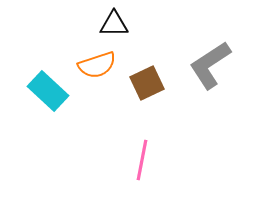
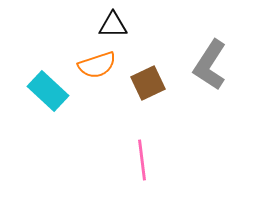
black triangle: moved 1 px left, 1 px down
gray L-shape: rotated 24 degrees counterclockwise
brown square: moved 1 px right
pink line: rotated 18 degrees counterclockwise
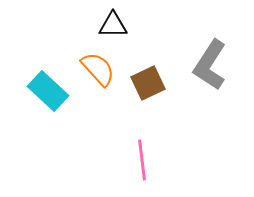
orange semicircle: moved 1 px right, 4 px down; rotated 114 degrees counterclockwise
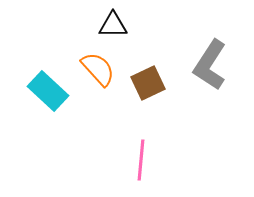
pink line: moved 1 px left; rotated 12 degrees clockwise
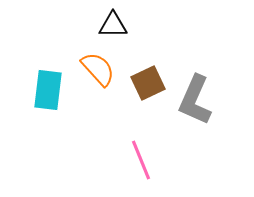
gray L-shape: moved 15 px left, 35 px down; rotated 9 degrees counterclockwise
cyan rectangle: moved 1 px up; rotated 54 degrees clockwise
pink line: rotated 27 degrees counterclockwise
